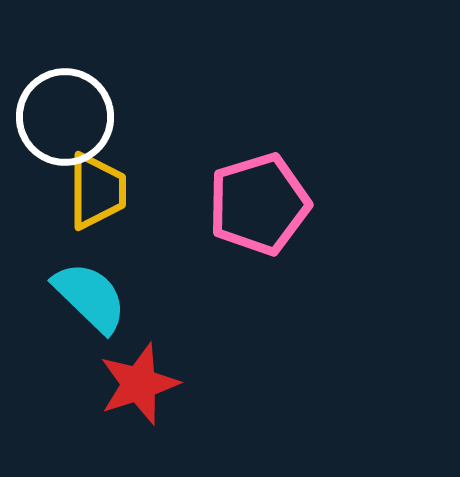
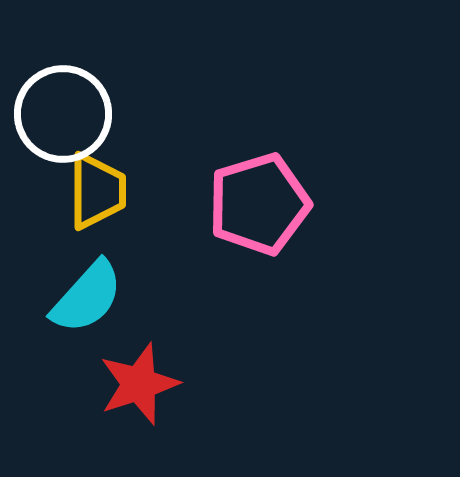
white circle: moved 2 px left, 3 px up
cyan semicircle: moved 3 px left; rotated 88 degrees clockwise
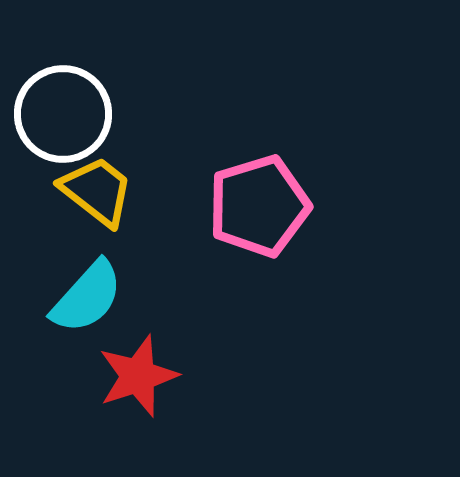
yellow trapezoid: rotated 52 degrees counterclockwise
pink pentagon: moved 2 px down
red star: moved 1 px left, 8 px up
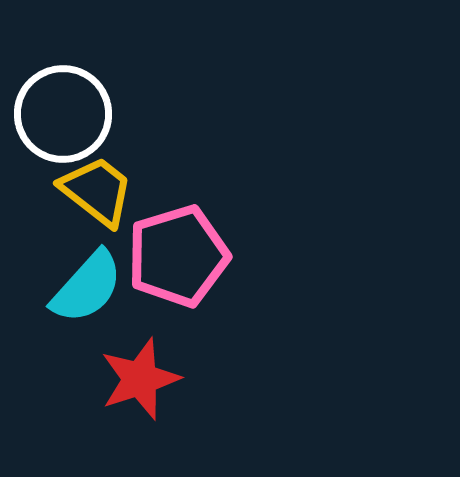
pink pentagon: moved 81 px left, 50 px down
cyan semicircle: moved 10 px up
red star: moved 2 px right, 3 px down
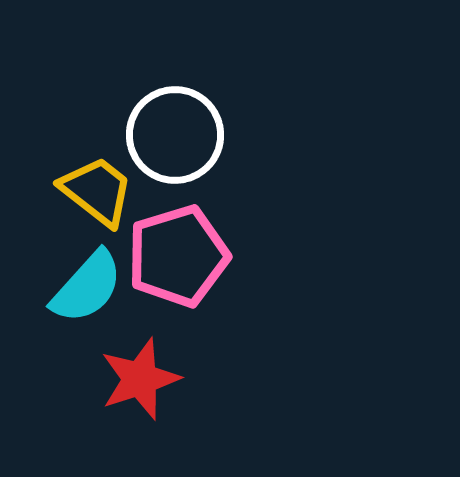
white circle: moved 112 px right, 21 px down
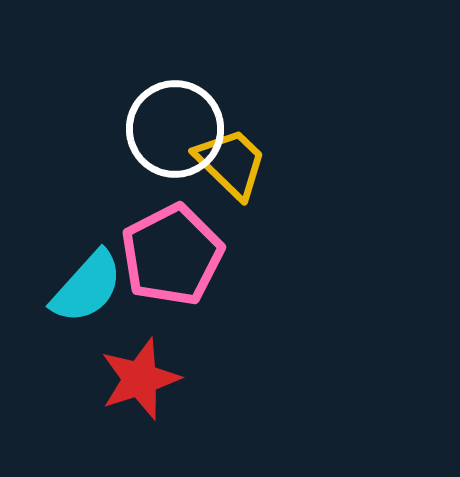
white circle: moved 6 px up
yellow trapezoid: moved 134 px right, 28 px up; rotated 6 degrees clockwise
pink pentagon: moved 6 px left, 1 px up; rotated 10 degrees counterclockwise
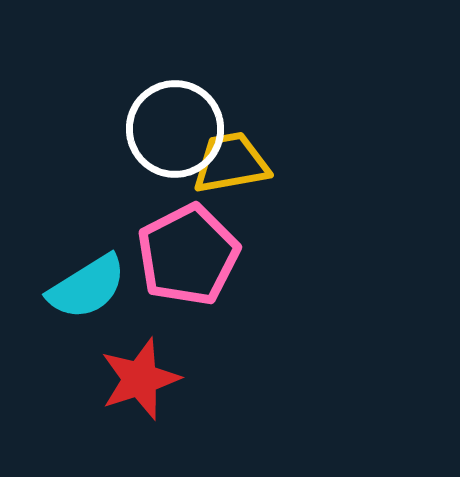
yellow trapezoid: rotated 54 degrees counterclockwise
pink pentagon: moved 16 px right
cyan semicircle: rotated 16 degrees clockwise
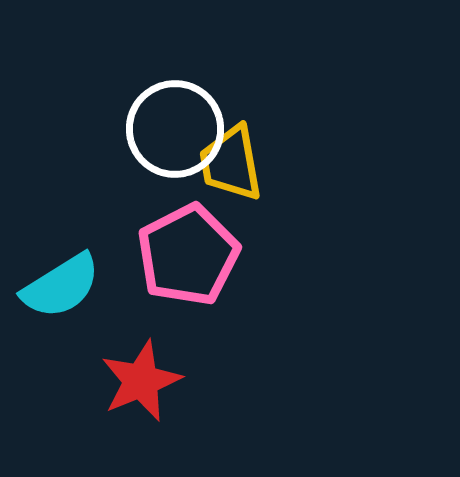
yellow trapezoid: rotated 90 degrees counterclockwise
cyan semicircle: moved 26 px left, 1 px up
red star: moved 1 px right, 2 px down; rotated 4 degrees counterclockwise
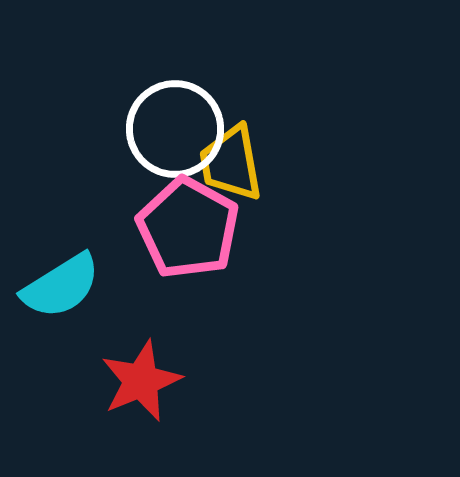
pink pentagon: moved 27 px up; rotated 16 degrees counterclockwise
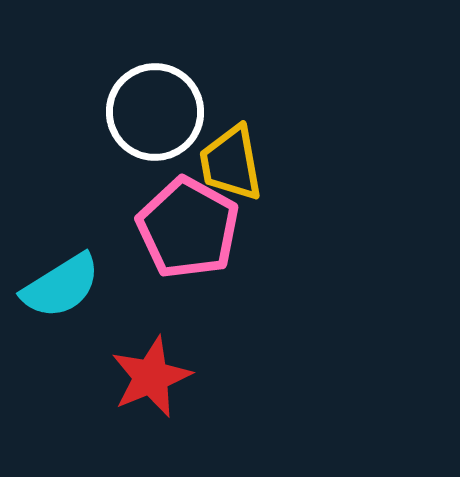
white circle: moved 20 px left, 17 px up
red star: moved 10 px right, 4 px up
